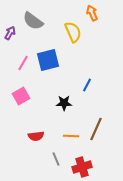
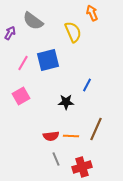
black star: moved 2 px right, 1 px up
red semicircle: moved 15 px right
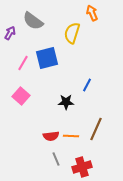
yellow semicircle: moved 1 px left, 1 px down; rotated 140 degrees counterclockwise
blue square: moved 1 px left, 2 px up
pink square: rotated 18 degrees counterclockwise
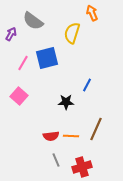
purple arrow: moved 1 px right, 1 px down
pink square: moved 2 px left
gray line: moved 1 px down
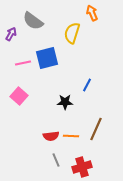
pink line: rotated 49 degrees clockwise
black star: moved 1 px left
